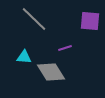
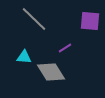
purple line: rotated 16 degrees counterclockwise
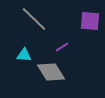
purple line: moved 3 px left, 1 px up
cyan triangle: moved 2 px up
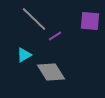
purple line: moved 7 px left, 11 px up
cyan triangle: rotated 35 degrees counterclockwise
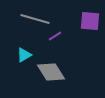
gray line: moved 1 px right; rotated 28 degrees counterclockwise
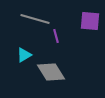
purple line: moved 1 px right; rotated 72 degrees counterclockwise
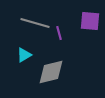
gray line: moved 4 px down
purple line: moved 3 px right, 3 px up
gray diamond: rotated 72 degrees counterclockwise
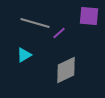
purple square: moved 1 px left, 5 px up
purple line: rotated 64 degrees clockwise
gray diamond: moved 15 px right, 2 px up; rotated 12 degrees counterclockwise
